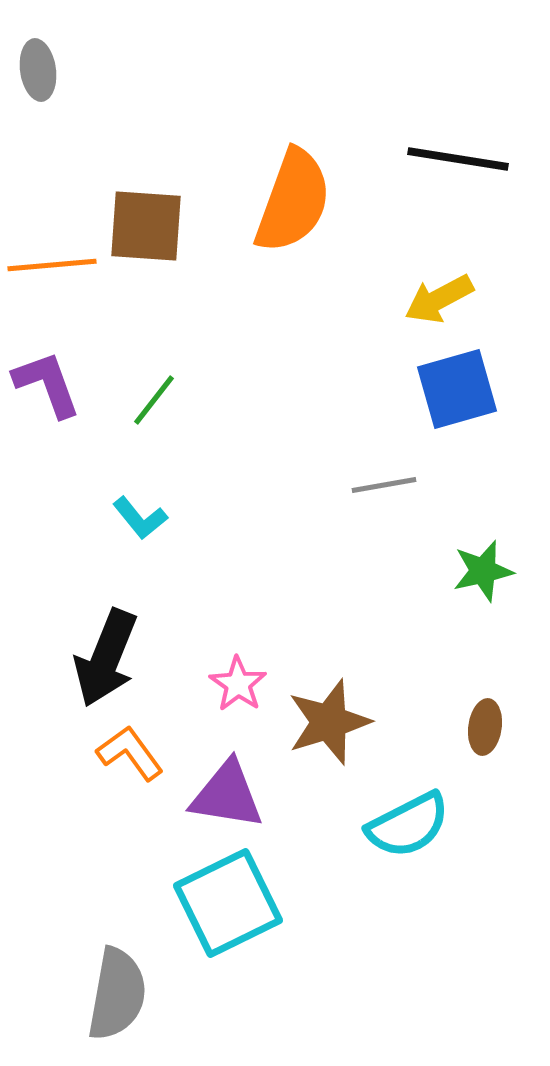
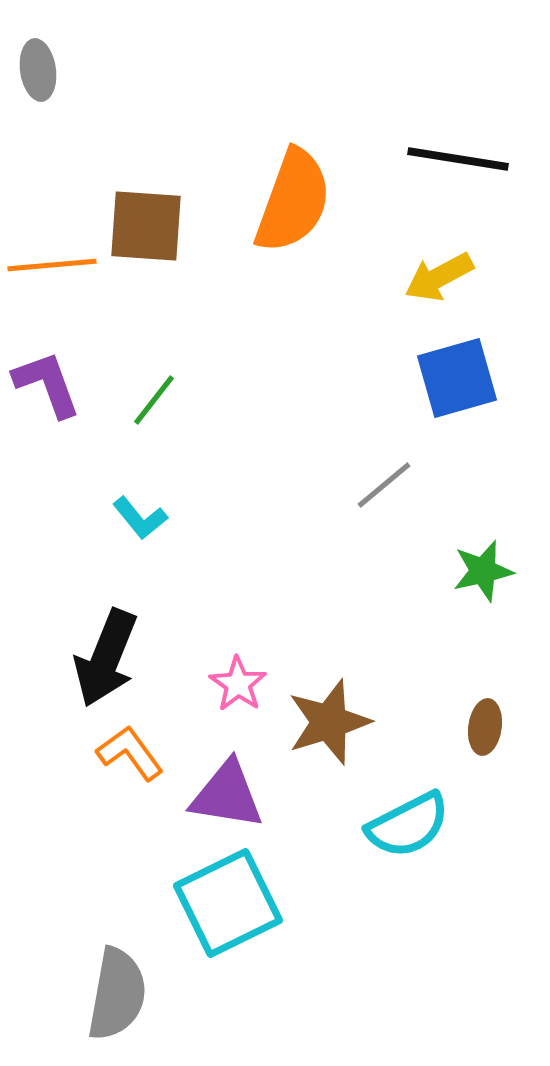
yellow arrow: moved 22 px up
blue square: moved 11 px up
gray line: rotated 30 degrees counterclockwise
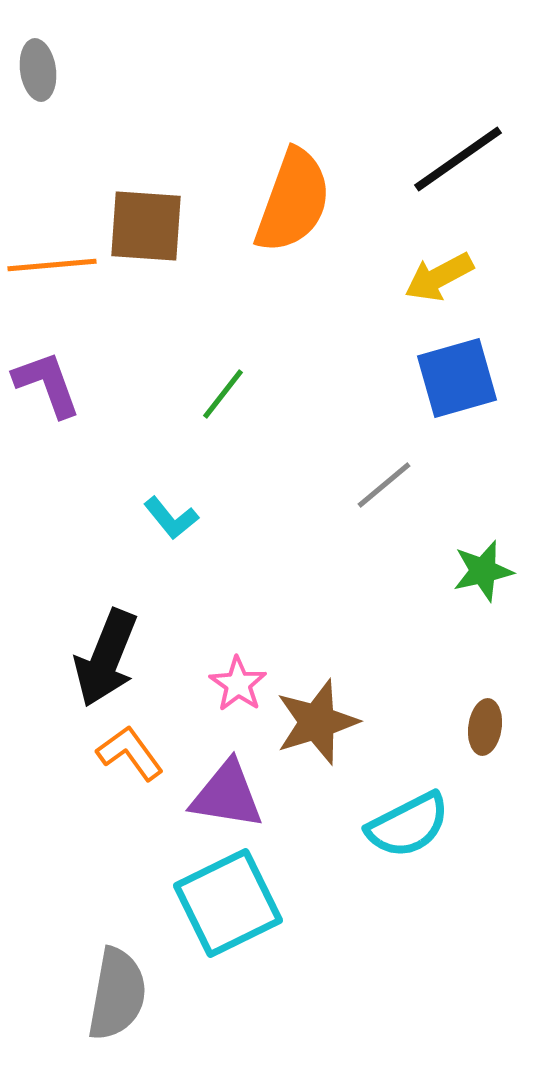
black line: rotated 44 degrees counterclockwise
green line: moved 69 px right, 6 px up
cyan L-shape: moved 31 px right
brown star: moved 12 px left
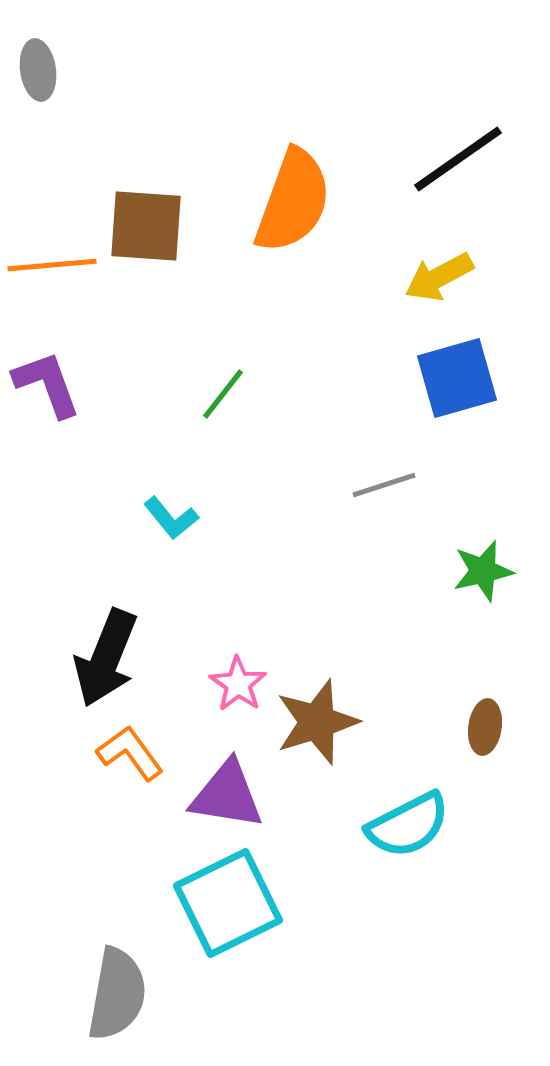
gray line: rotated 22 degrees clockwise
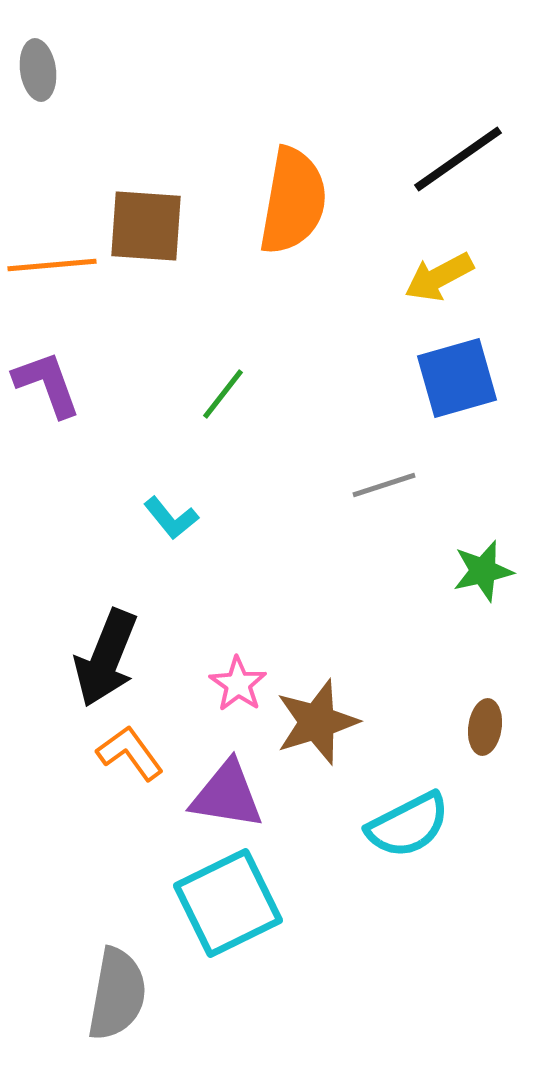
orange semicircle: rotated 10 degrees counterclockwise
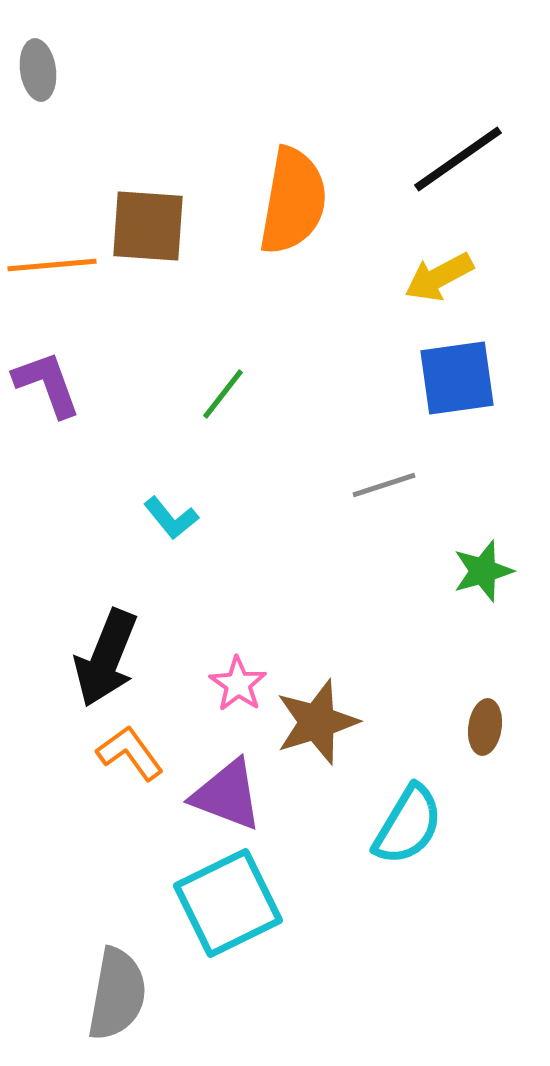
brown square: moved 2 px right
blue square: rotated 8 degrees clockwise
green star: rotated 4 degrees counterclockwise
purple triangle: rotated 12 degrees clockwise
cyan semicircle: rotated 32 degrees counterclockwise
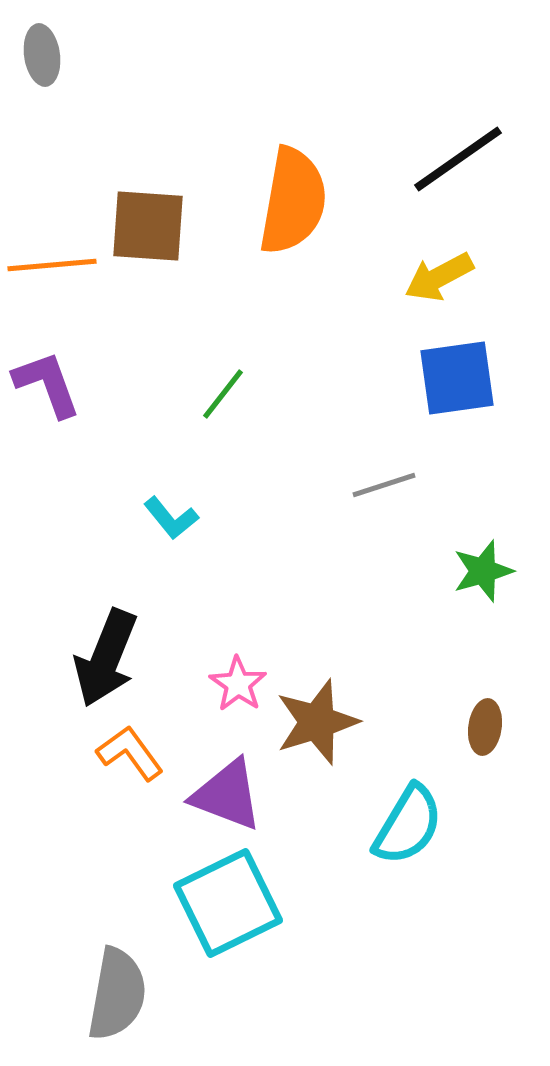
gray ellipse: moved 4 px right, 15 px up
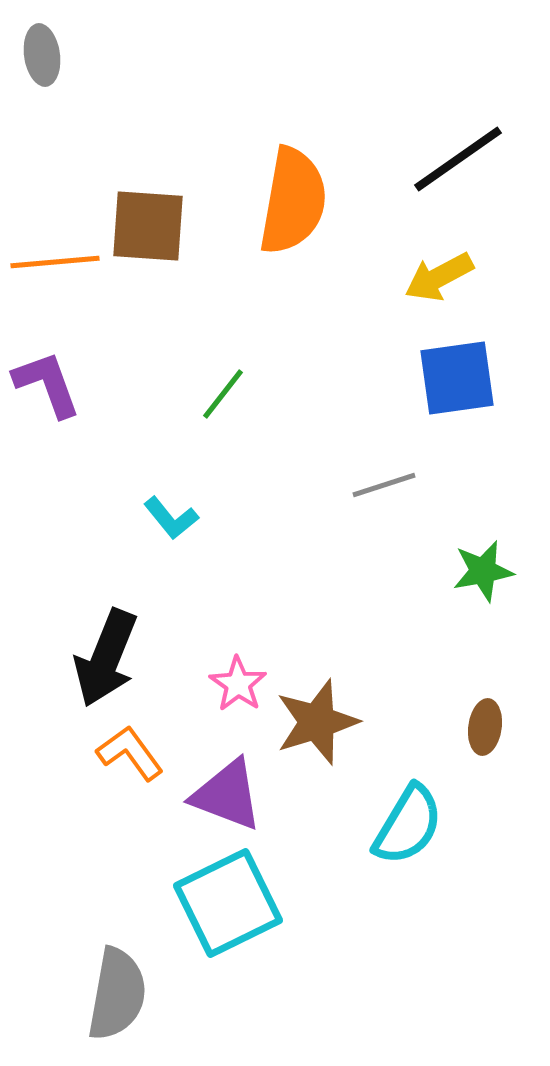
orange line: moved 3 px right, 3 px up
green star: rotated 6 degrees clockwise
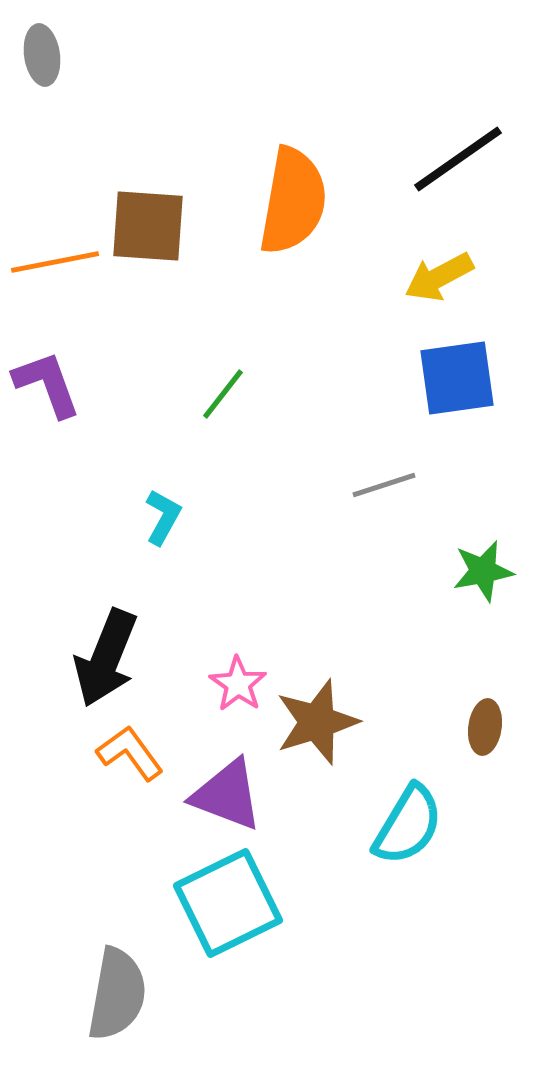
orange line: rotated 6 degrees counterclockwise
cyan L-shape: moved 8 px left, 1 px up; rotated 112 degrees counterclockwise
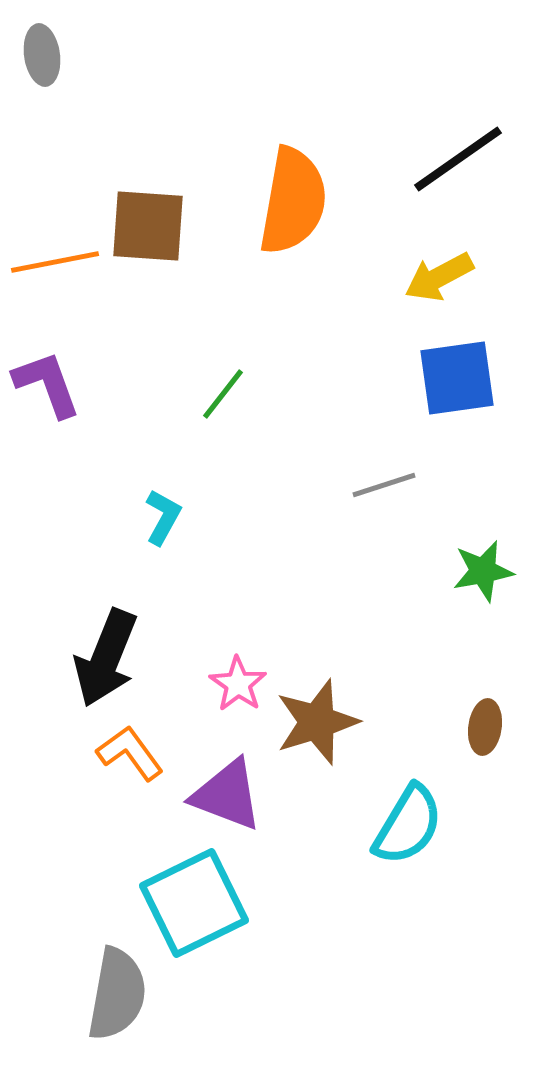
cyan square: moved 34 px left
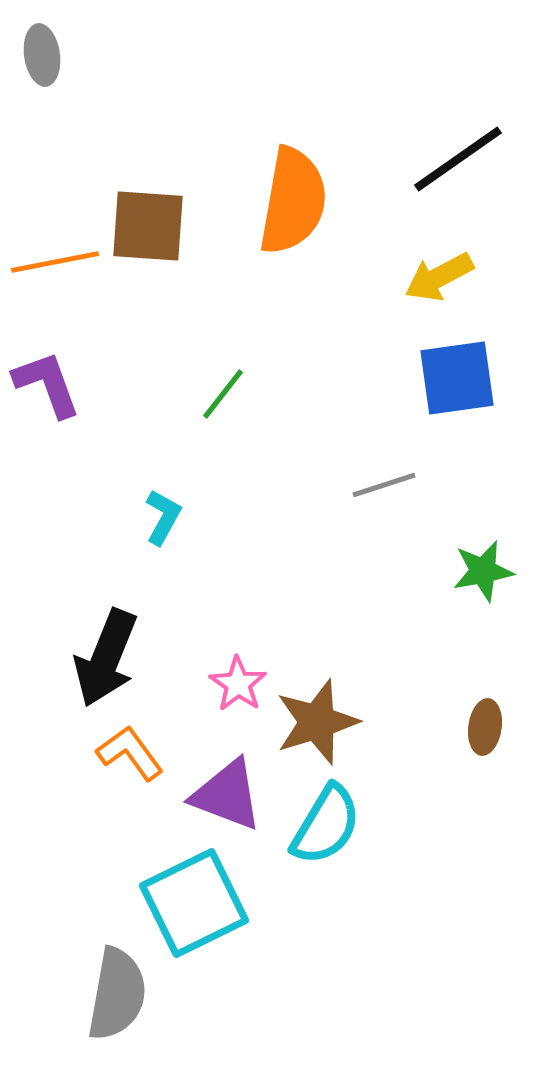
cyan semicircle: moved 82 px left
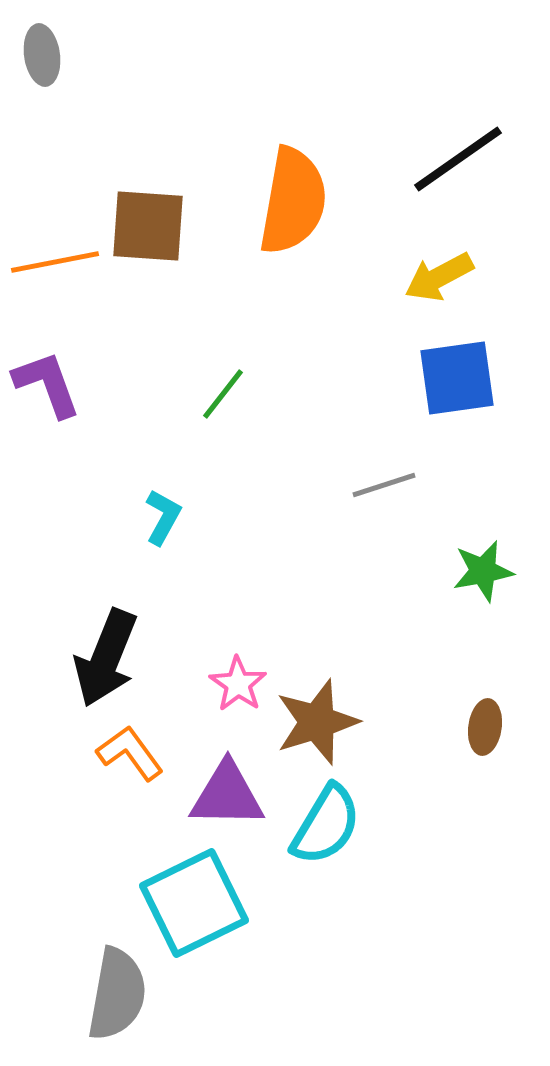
purple triangle: rotated 20 degrees counterclockwise
